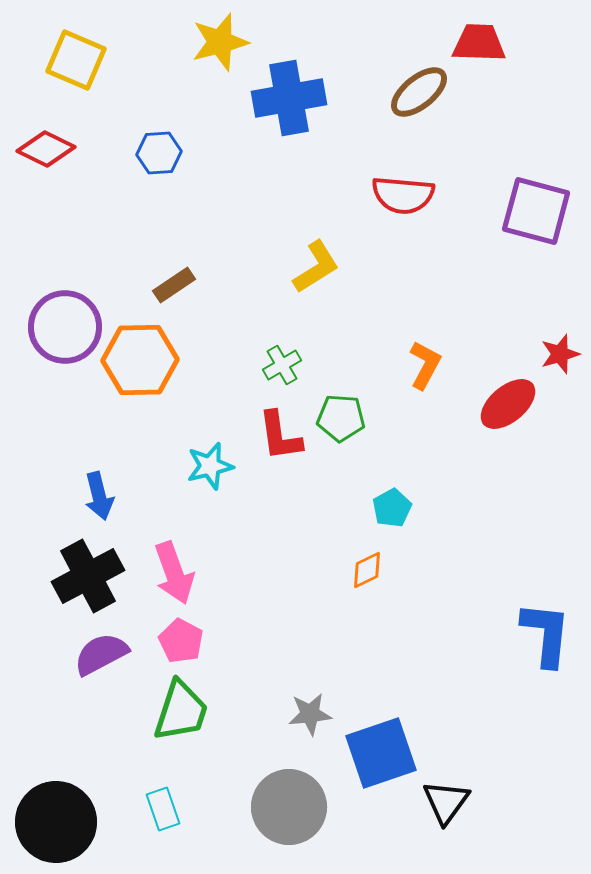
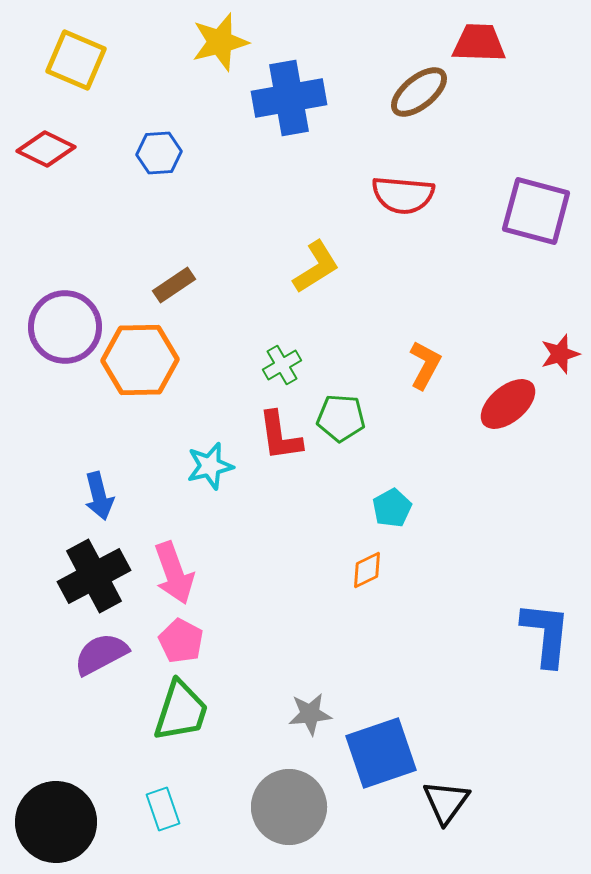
black cross: moved 6 px right
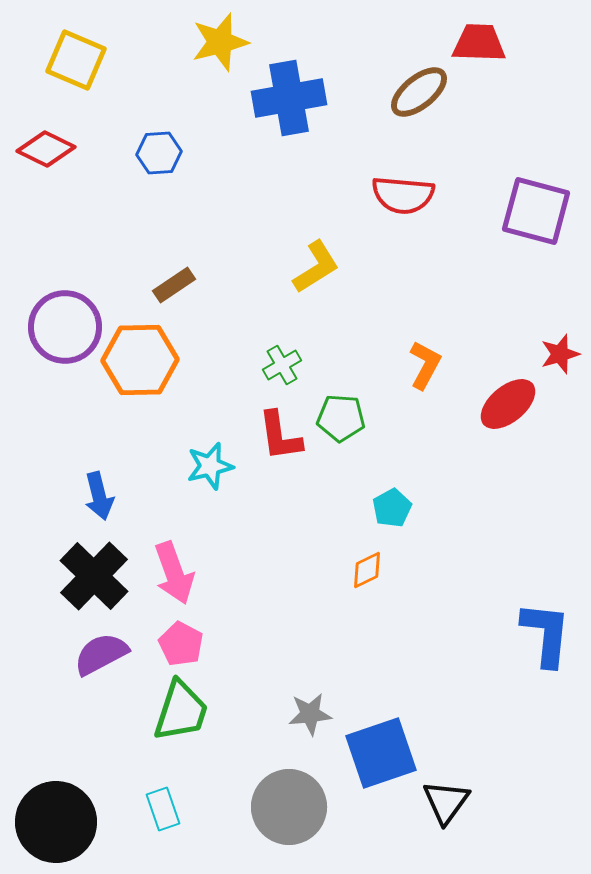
black cross: rotated 18 degrees counterclockwise
pink pentagon: moved 3 px down
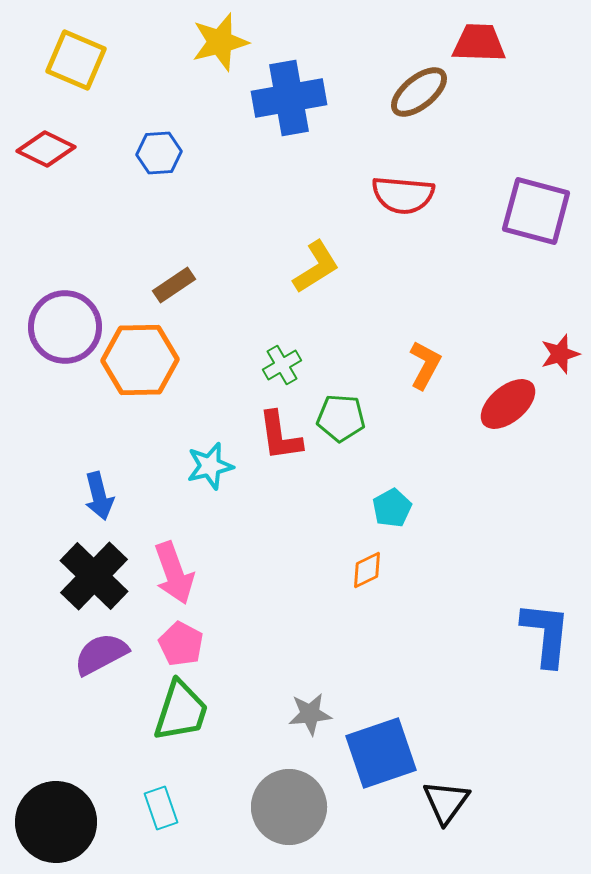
cyan rectangle: moved 2 px left, 1 px up
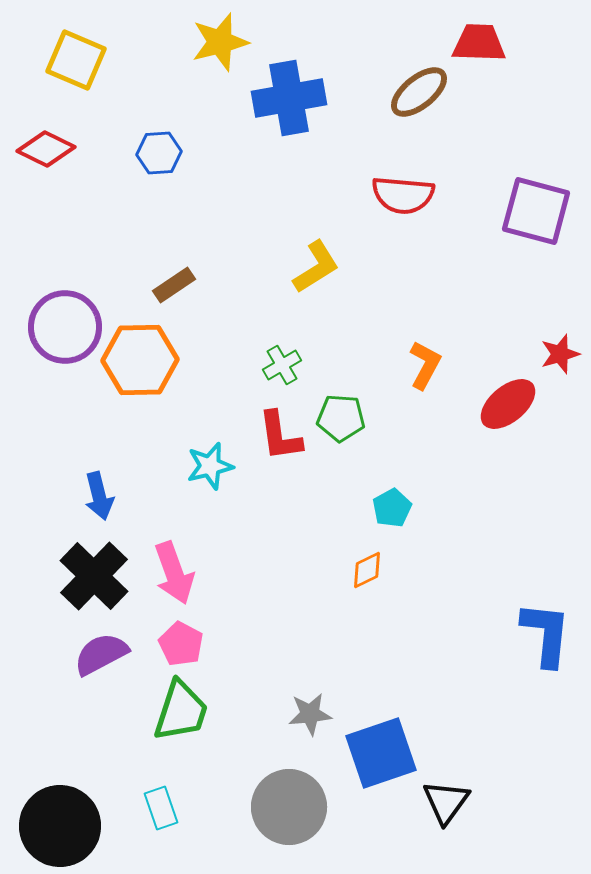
black circle: moved 4 px right, 4 px down
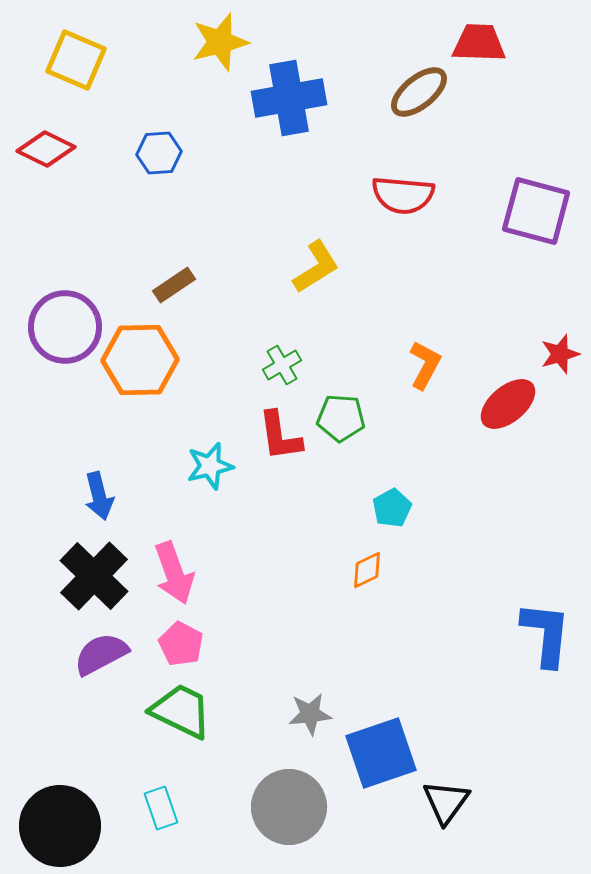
green trapezoid: rotated 82 degrees counterclockwise
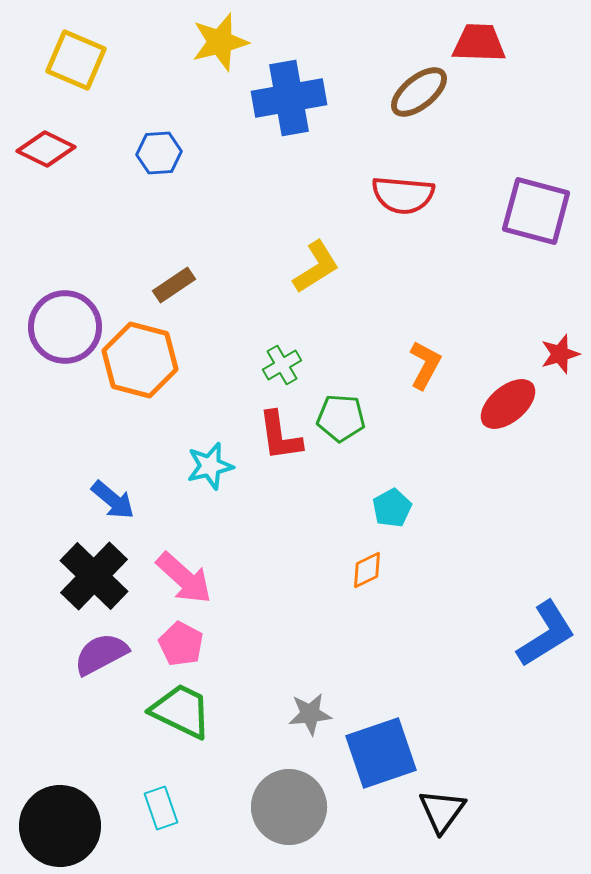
orange hexagon: rotated 16 degrees clockwise
blue arrow: moved 14 px right, 4 px down; rotated 36 degrees counterclockwise
pink arrow: moved 10 px right, 5 px down; rotated 28 degrees counterclockwise
blue L-shape: rotated 52 degrees clockwise
black triangle: moved 4 px left, 9 px down
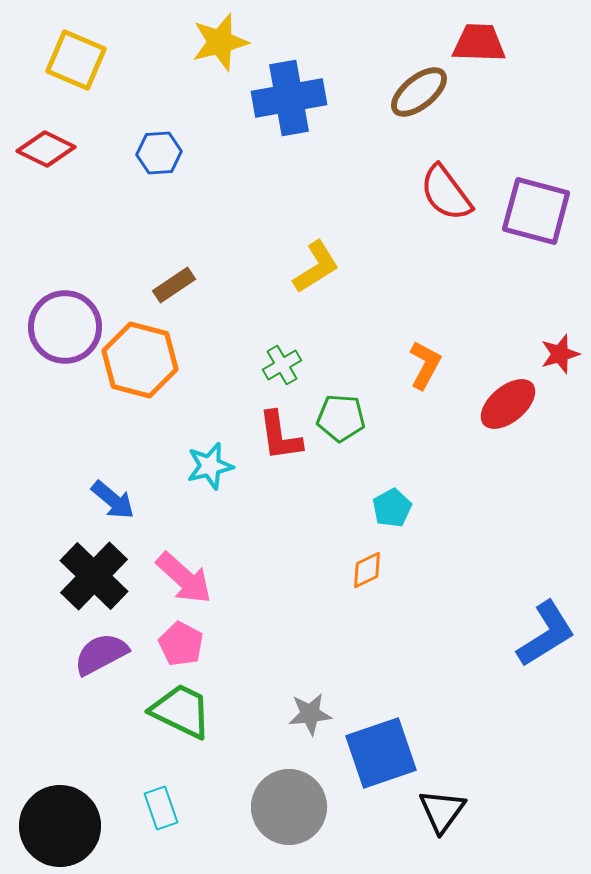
red semicircle: moved 43 px right, 2 px up; rotated 48 degrees clockwise
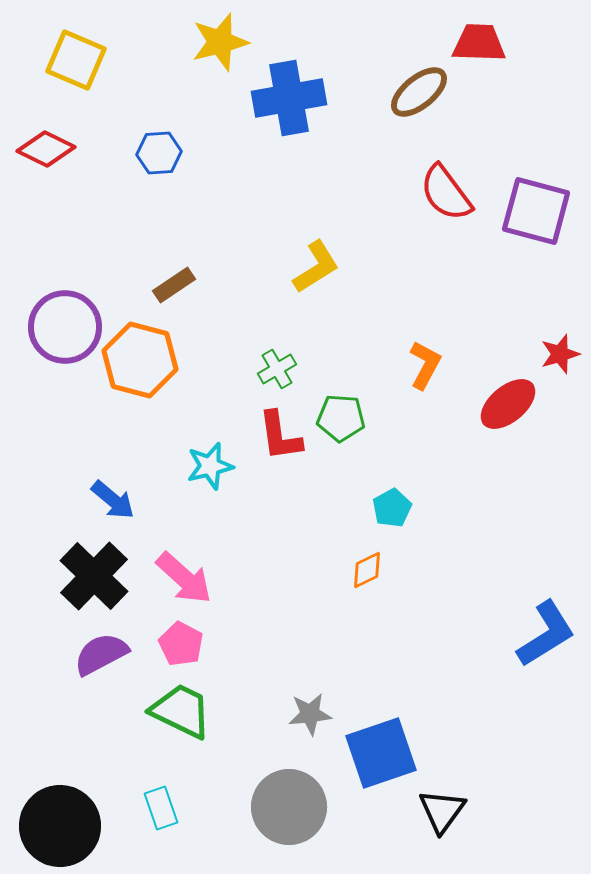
green cross: moved 5 px left, 4 px down
